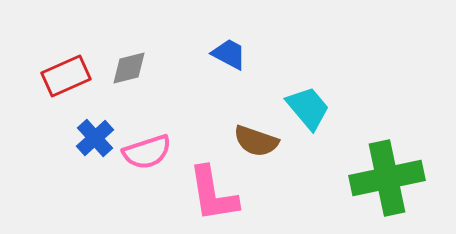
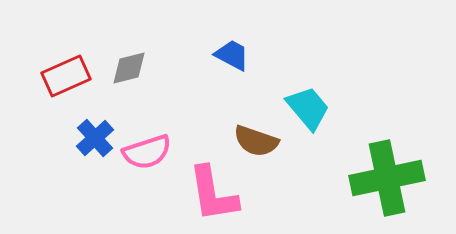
blue trapezoid: moved 3 px right, 1 px down
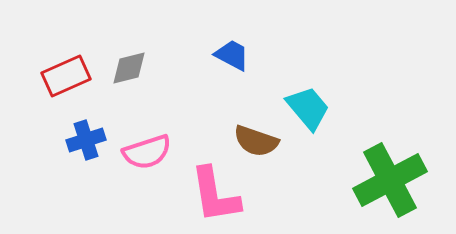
blue cross: moved 9 px left, 2 px down; rotated 24 degrees clockwise
green cross: moved 3 px right, 2 px down; rotated 16 degrees counterclockwise
pink L-shape: moved 2 px right, 1 px down
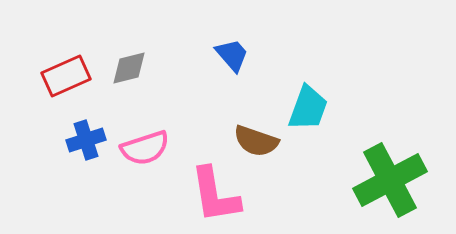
blue trapezoid: rotated 21 degrees clockwise
cyan trapezoid: rotated 60 degrees clockwise
pink semicircle: moved 2 px left, 4 px up
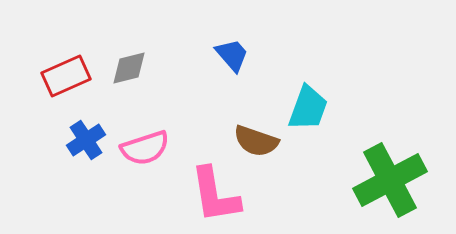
blue cross: rotated 15 degrees counterclockwise
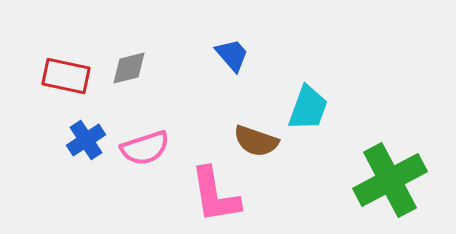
red rectangle: rotated 36 degrees clockwise
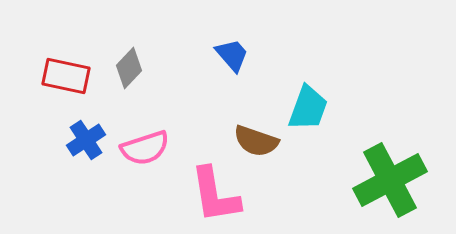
gray diamond: rotated 33 degrees counterclockwise
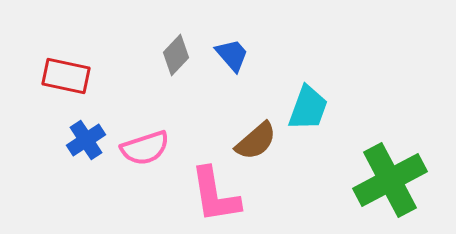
gray diamond: moved 47 px right, 13 px up
brown semicircle: rotated 60 degrees counterclockwise
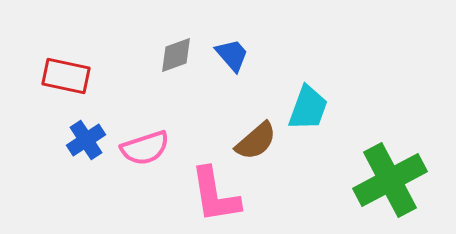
gray diamond: rotated 27 degrees clockwise
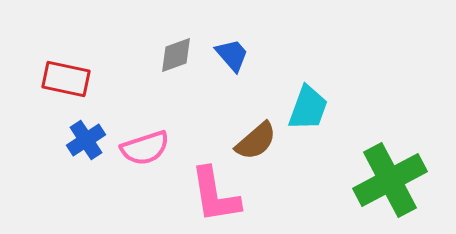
red rectangle: moved 3 px down
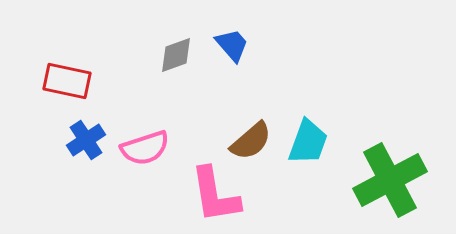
blue trapezoid: moved 10 px up
red rectangle: moved 1 px right, 2 px down
cyan trapezoid: moved 34 px down
brown semicircle: moved 5 px left
